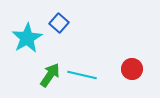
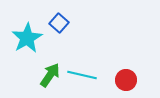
red circle: moved 6 px left, 11 px down
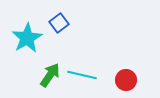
blue square: rotated 12 degrees clockwise
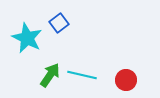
cyan star: rotated 16 degrees counterclockwise
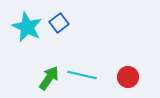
cyan star: moved 11 px up
green arrow: moved 1 px left, 3 px down
red circle: moved 2 px right, 3 px up
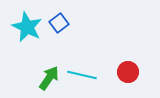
red circle: moved 5 px up
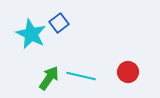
cyan star: moved 4 px right, 7 px down
cyan line: moved 1 px left, 1 px down
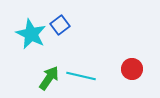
blue square: moved 1 px right, 2 px down
red circle: moved 4 px right, 3 px up
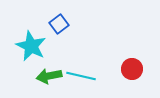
blue square: moved 1 px left, 1 px up
cyan star: moved 12 px down
green arrow: moved 2 px up; rotated 135 degrees counterclockwise
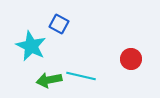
blue square: rotated 24 degrees counterclockwise
red circle: moved 1 px left, 10 px up
green arrow: moved 4 px down
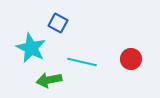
blue square: moved 1 px left, 1 px up
cyan star: moved 2 px down
cyan line: moved 1 px right, 14 px up
